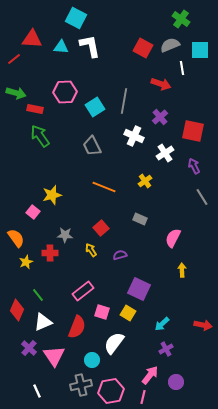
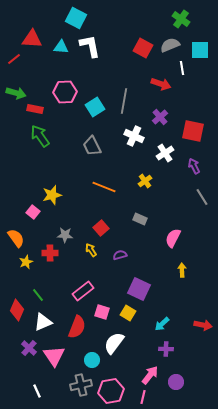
purple cross at (166, 349): rotated 32 degrees clockwise
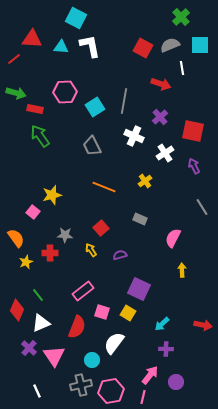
green cross at (181, 19): moved 2 px up; rotated 12 degrees clockwise
cyan square at (200, 50): moved 5 px up
gray line at (202, 197): moved 10 px down
white triangle at (43, 322): moved 2 px left, 1 px down
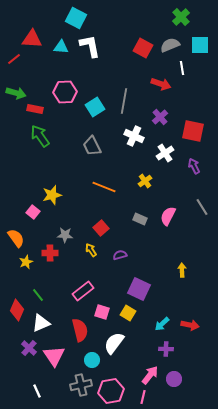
pink semicircle at (173, 238): moved 5 px left, 22 px up
red arrow at (203, 325): moved 13 px left
red semicircle at (77, 327): moved 3 px right, 3 px down; rotated 35 degrees counterclockwise
purple circle at (176, 382): moved 2 px left, 3 px up
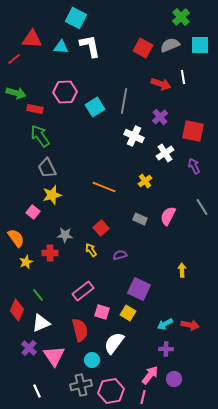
white line at (182, 68): moved 1 px right, 9 px down
gray trapezoid at (92, 146): moved 45 px left, 22 px down
cyan arrow at (162, 324): moved 3 px right; rotated 14 degrees clockwise
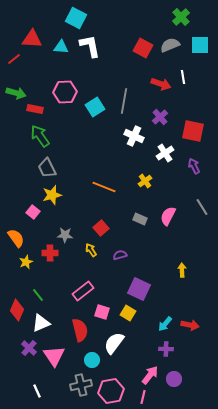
cyan arrow at (165, 324): rotated 21 degrees counterclockwise
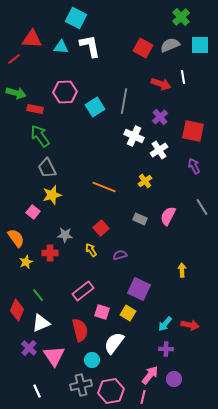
white cross at (165, 153): moved 6 px left, 3 px up
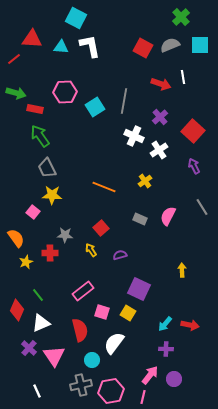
red square at (193, 131): rotated 30 degrees clockwise
yellow star at (52, 195): rotated 18 degrees clockwise
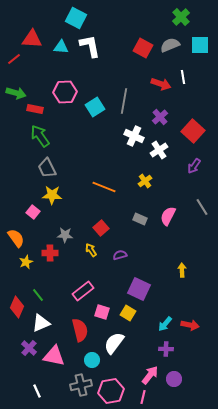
purple arrow at (194, 166): rotated 119 degrees counterclockwise
red diamond at (17, 310): moved 3 px up
pink triangle at (54, 356): rotated 45 degrees counterclockwise
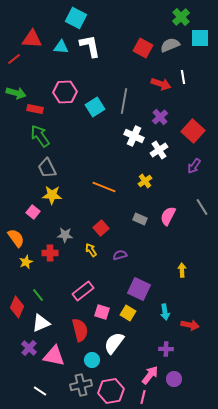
cyan square at (200, 45): moved 7 px up
cyan arrow at (165, 324): moved 12 px up; rotated 49 degrees counterclockwise
white line at (37, 391): moved 3 px right; rotated 32 degrees counterclockwise
